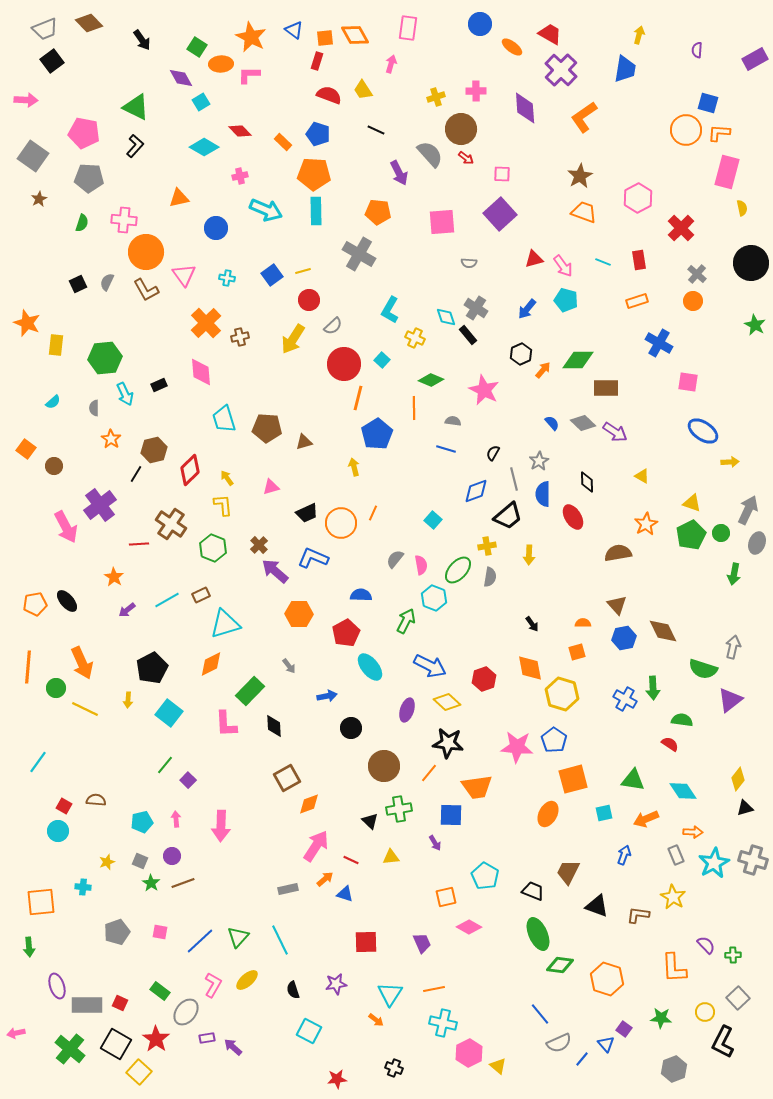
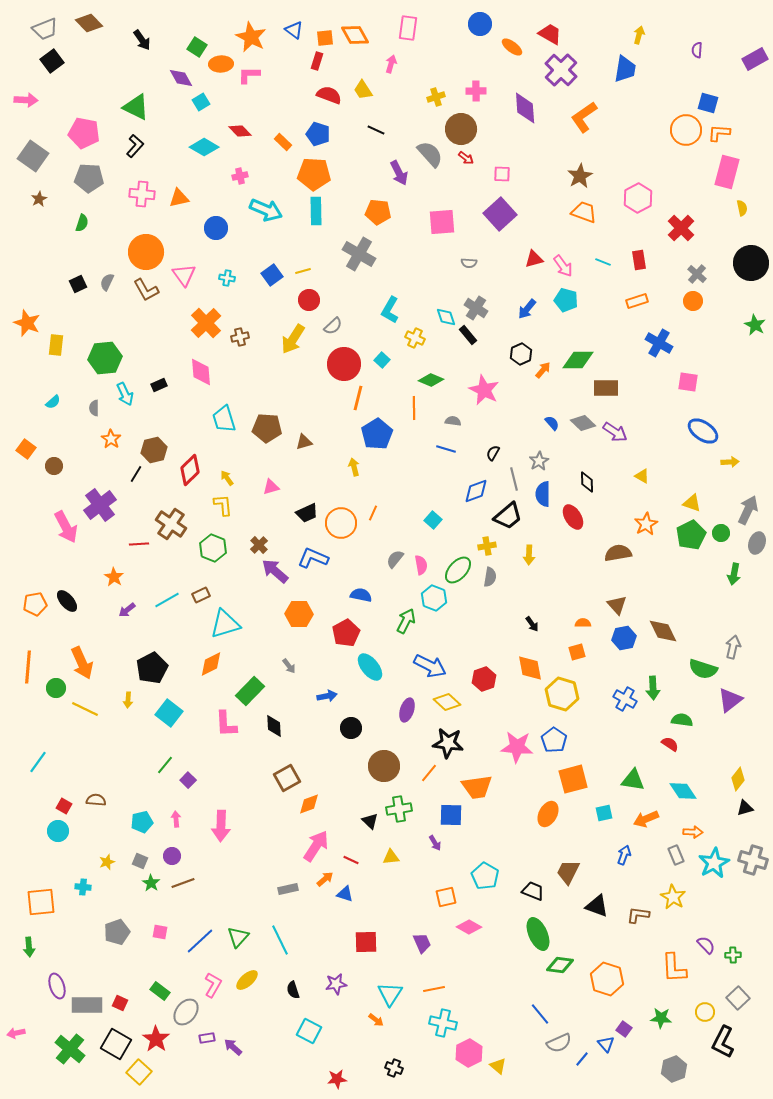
pink cross at (124, 220): moved 18 px right, 26 px up
blue semicircle at (361, 595): rotated 10 degrees clockwise
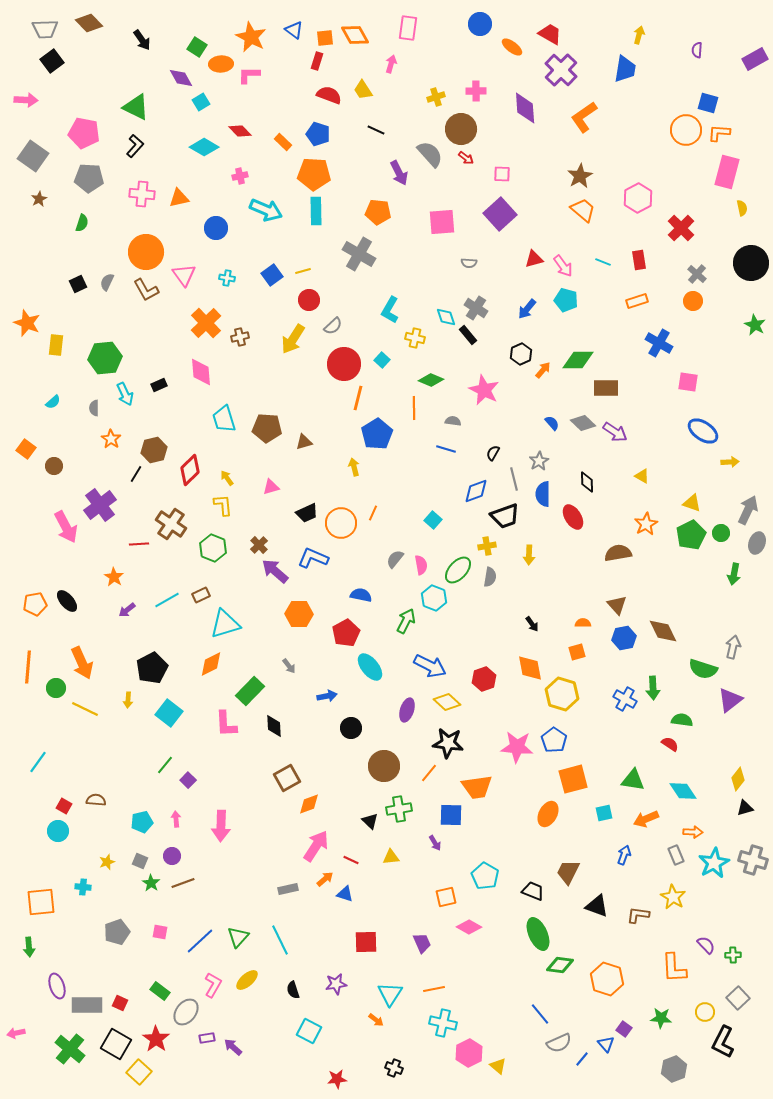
gray trapezoid at (45, 29): rotated 20 degrees clockwise
orange trapezoid at (584, 212): moved 1 px left, 2 px up; rotated 20 degrees clockwise
yellow cross at (415, 338): rotated 12 degrees counterclockwise
black trapezoid at (508, 516): moved 3 px left; rotated 20 degrees clockwise
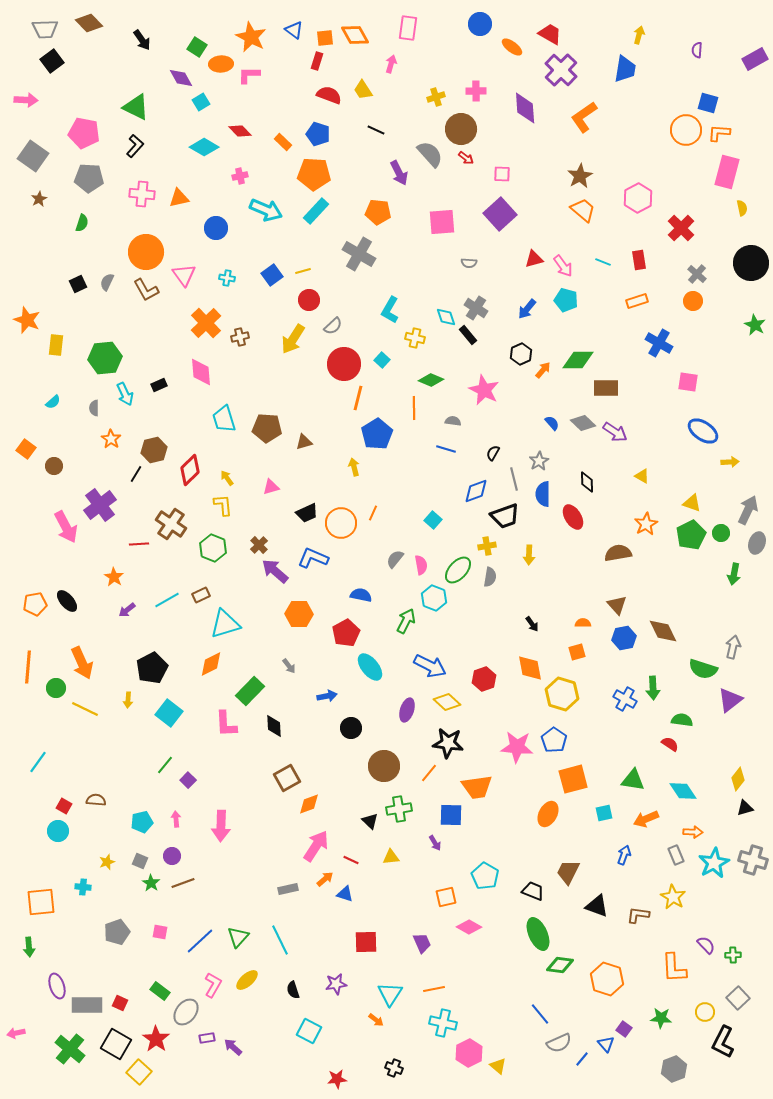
cyan rectangle at (316, 211): rotated 44 degrees clockwise
orange star at (27, 323): moved 3 px up
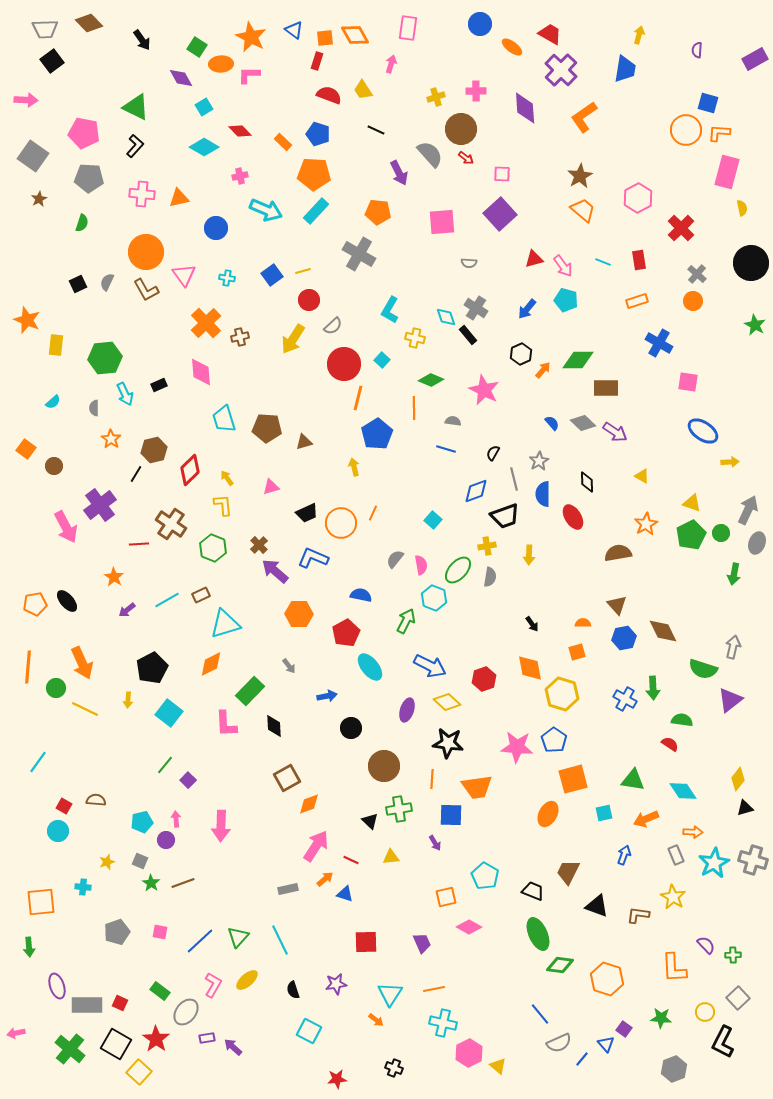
cyan square at (201, 102): moved 3 px right, 5 px down
orange line at (429, 773): moved 3 px right, 6 px down; rotated 36 degrees counterclockwise
purple circle at (172, 856): moved 6 px left, 16 px up
